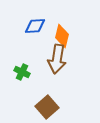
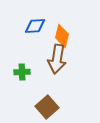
green cross: rotated 28 degrees counterclockwise
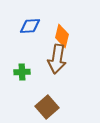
blue diamond: moved 5 px left
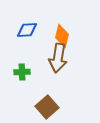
blue diamond: moved 3 px left, 4 px down
brown arrow: moved 1 px right, 1 px up
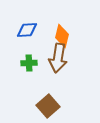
green cross: moved 7 px right, 9 px up
brown square: moved 1 px right, 1 px up
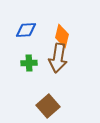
blue diamond: moved 1 px left
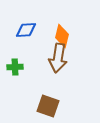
green cross: moved 14 px left, 4 px down
brown square: rotated 30 degrees counterclockwise
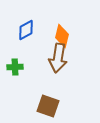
blue diamond: rotated 25 degrees counterclockwise
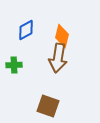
green cross: moved 1 px left, 2 px up
